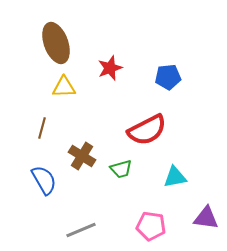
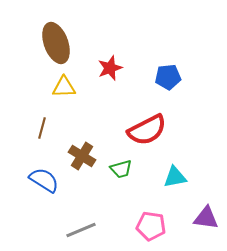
blue semicircle: rotated 28 degrees counterclockwise
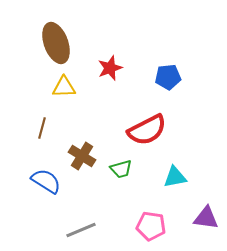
blue semicircle: moved 2 px right, 1 px down
